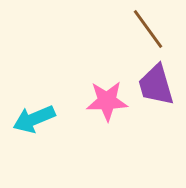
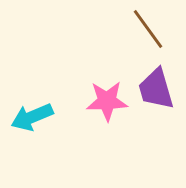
purple trapezoid: moved 4 px down
cyan arrow: moved 2 px left, 2 px up
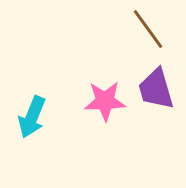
pink star: moved 2 px left
cyan arrow: rotated 45 degrees counterclockwise
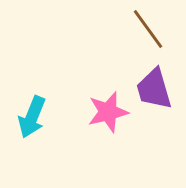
purple trapezoid: moved 2 px left
pink star: moved 3 px right, 11 px down; rotated 12 degrees counterclockwise
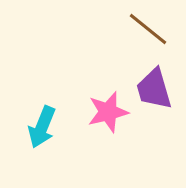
brown line: rotated 15 degrees counterclockwise
cyan arrow: moved 10 px right, 10 px down
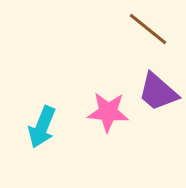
purple trapezoid: moved 4 px right, 3 px down; rotated 33 degrees counterclockwise
pink star: rotated 18 degrees clockwise
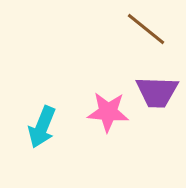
brown line: moved 2 px left
purple trapezoid: moved 1 px left; rotated 39 degrees counterclockwise
